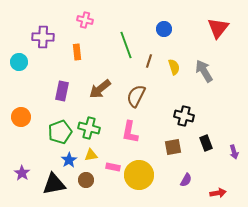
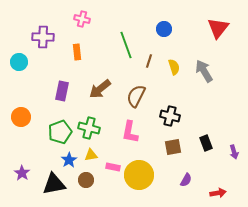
pink cross: moved 3 px left, 1 px up
black cross: moved 14 px left
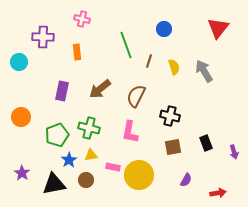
green pentagon: moved 3 px left, 3 px down
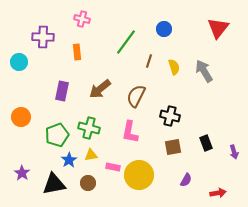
green line: moved 3 px up; rotated 56 degrees clockwise
brown circle: moved 2 px right, 3 px down
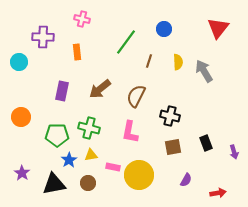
yellow semicircle: moved 4 px right, 5 px up; rotated 14 degrees clockwise
green pentagon: rotated 20 degrees clockwise
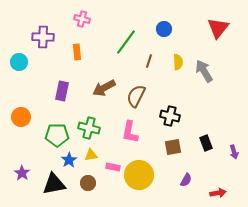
brown arrow: moved 4 px right, 1 px up; rotated 10 degrees clockwise
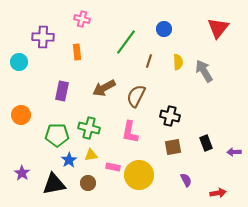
orange circle: moved 2 px up
purple arrow: rotated 104 degrees clockwise
purple semicircle: rotated 56 degrees counterclockwise
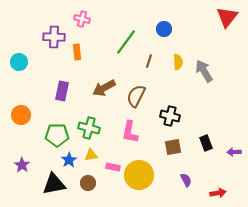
red triangle: moved 9 px right, 11 px up
purple cross: moved 11 px right
purple star: moved 8 px up
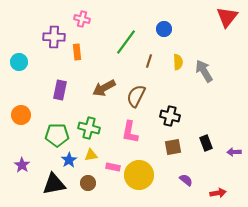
purple rectangle: moved 2 px left, 1 px up
purple semicircle: rotated 24 degrees counterclockwise
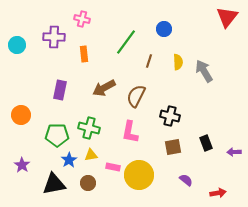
orange rectangle: moved 7 px right, 2 px down
cyan circle: moved 2 px left, 17 px up
